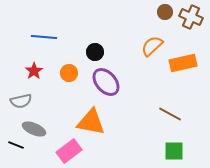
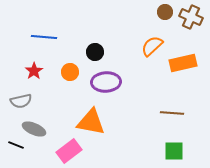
orange circle: moved 1 px right, 1 px up
purple ellipse: rotated 52 degrees counterclockwise
brown line: moved 2 px right, 1 px up; rotated 25 degrees counterclockwise
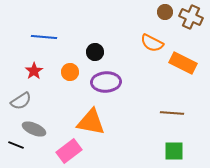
orange semicircle: moved 3 px up; rotated 110 degrees counterclockwise
orange rectangle: rotated 40 degrees clockwise
gray semicircle: rotated 20 degrees counterclockwise
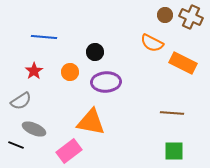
brown circle: moved 3 px down
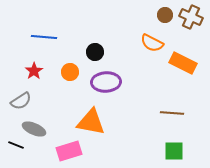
pink rectangle: rotated 20 degrees clockwise
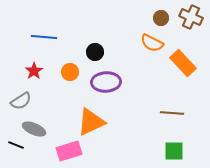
brown circle: moved 4 px left, 3 px down
orange rectangle: rotated 20 degrees clockwise
orange triangle: rotated 36 degrees counterclockwise
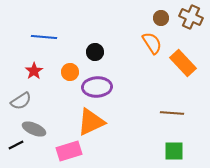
orange semicircle: rotated 150 degrees counterclockwise
purple ellipse: moved 9 px left, 5 px down
black line: rotated 49 degrees counterclockwise
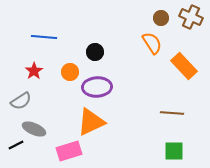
orange rectangle: moved 1 px right, 3 px down
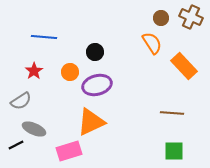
purple ellipse: moved 2 px up; rotated 12 degrees counterclockwise
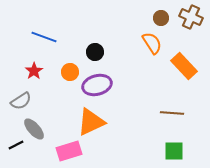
blue line: rotated 15 degrees clockwise
gray ellipse: rotated 25 degrees clockwise
